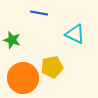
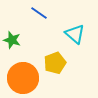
blue line: rotated 24 degrees clockwise
cyan triangle: rotated 15 degrees clockwise
yellow pentagon: moved 3 px right, 4 px up; rotated 10 degrees counterclockwise
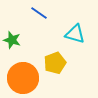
cyan triangle: rotated 25 degrees counterclockwise
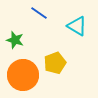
cyan triangle: moved 2 px right, 8 px up; rotated 15 degrees clockwise
green star: moved 3 px right
orange circle: moved 3 px up
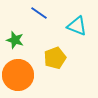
cyan triangle: rotated 10 degrees counterclockwise
yellow pentagon: moved 5 px up
orange circle: moved 5 px left
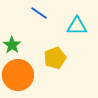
cyan triangle: rotated 20 degrees counterclockwise
green star: moved 3 px left, 5 px down; rotated 18 degrees clockwise
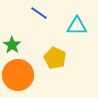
yellow pentagon: rotated 25 degrees counterclockwise
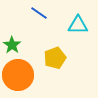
cyan triangle: moved 1 px right, 1 px up
yellow pentagon: rotated 25 degrees clockwise
